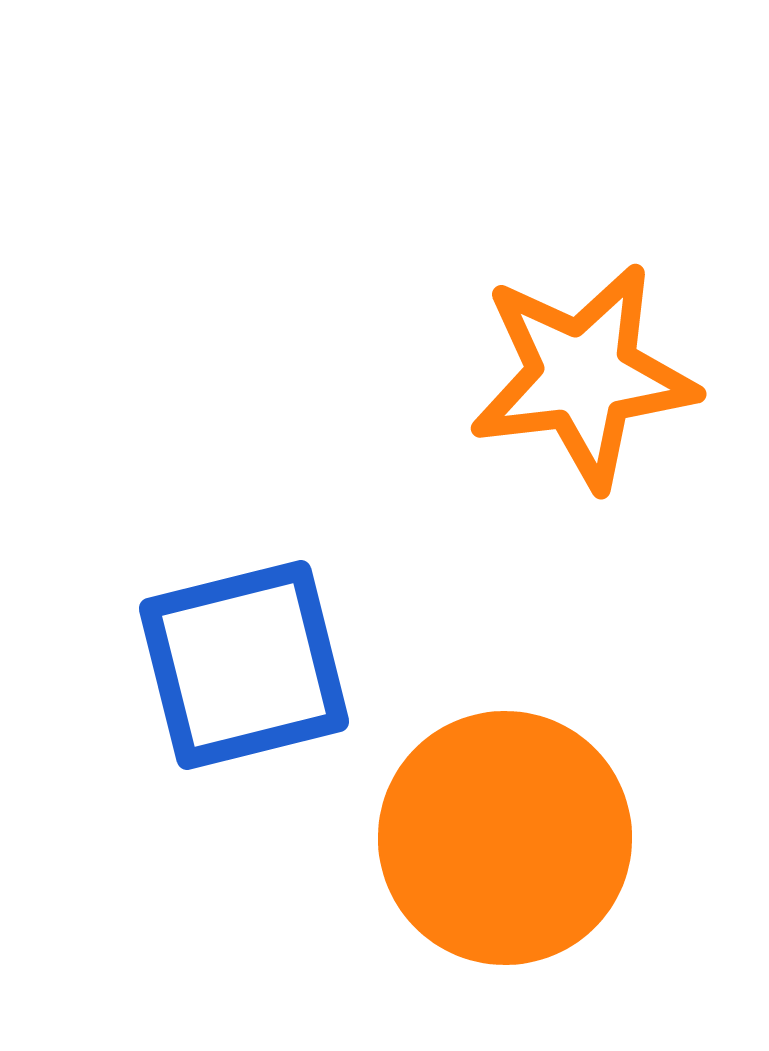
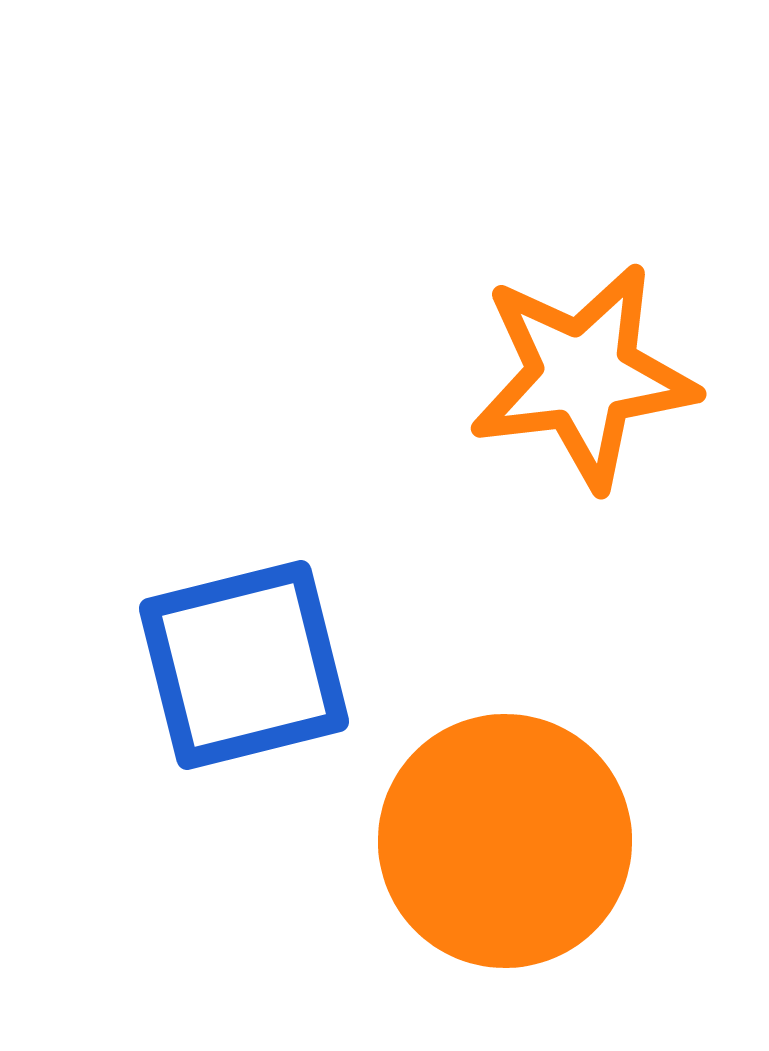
orange circle: moved 3 px down
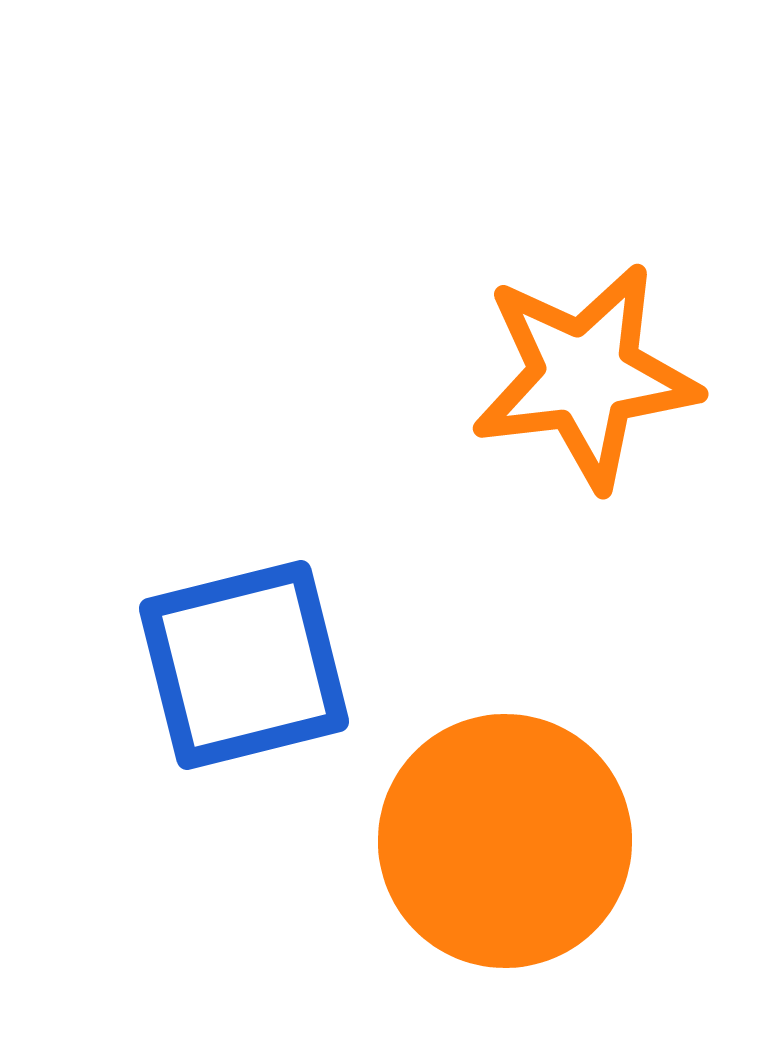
orange star: moved 2 px right
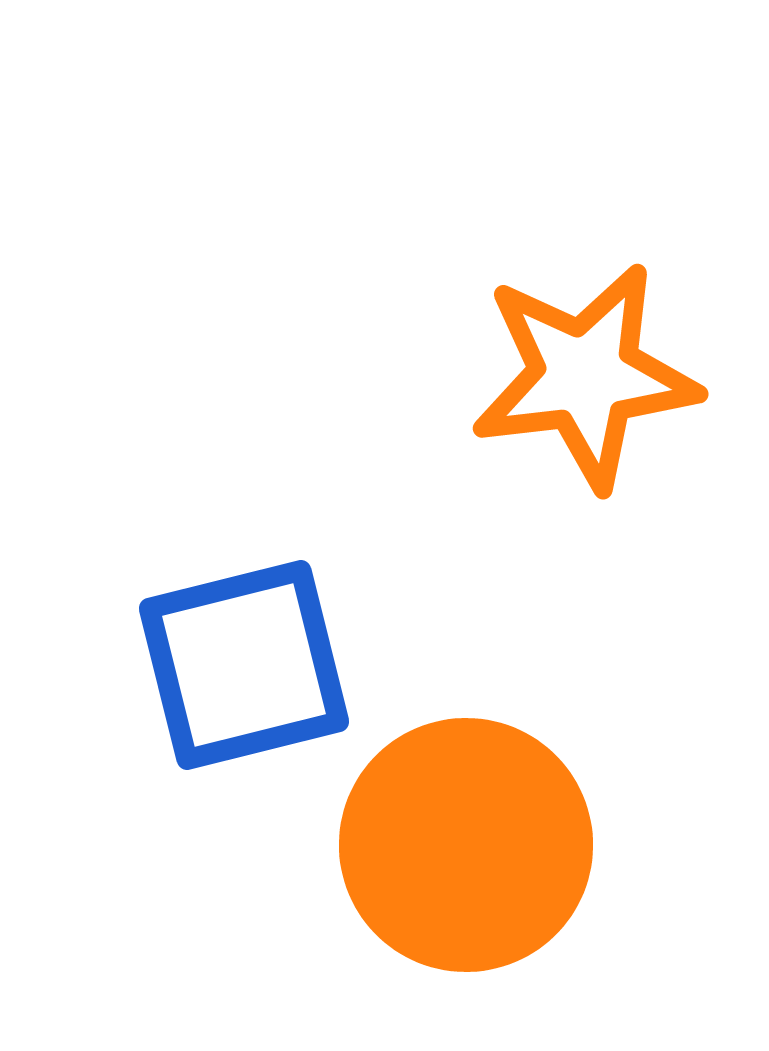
orange circle: moved 39 px left, 4 px down
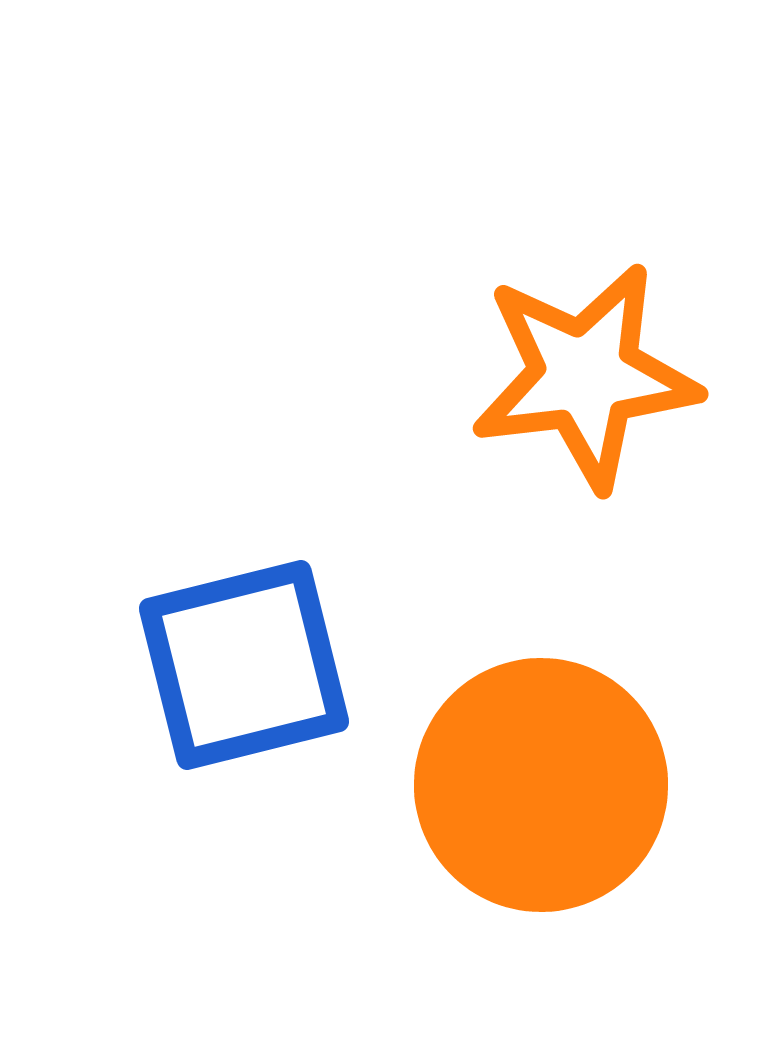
orange circle: moved 75 px right, 60 px up
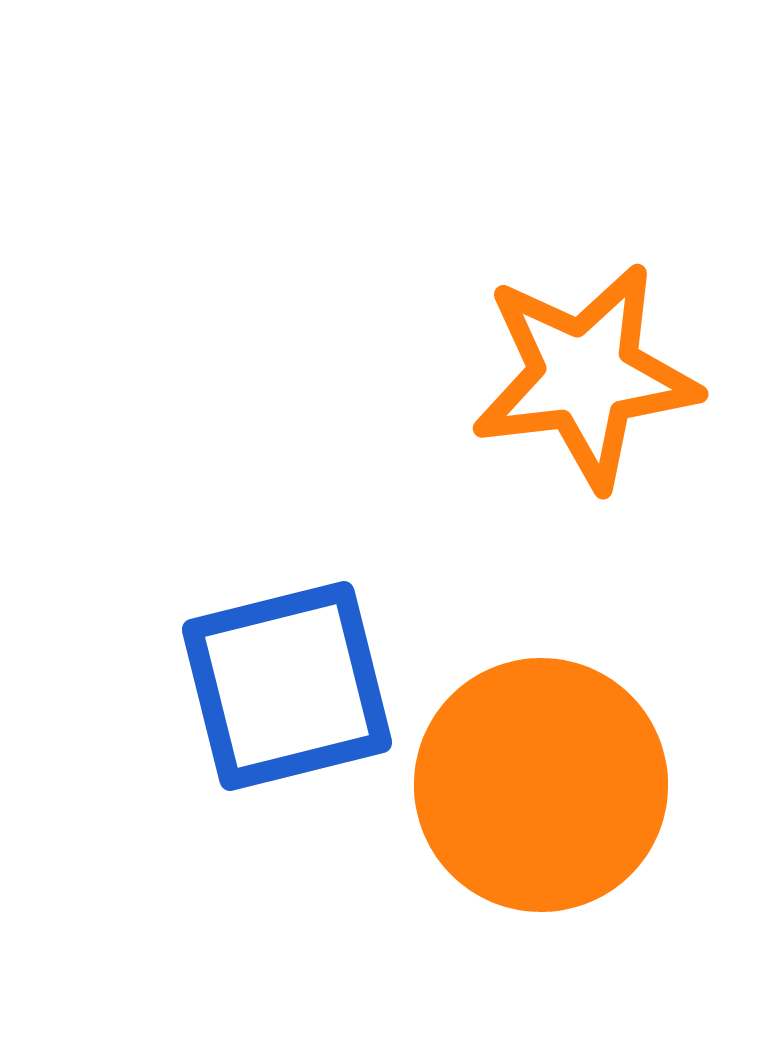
blue square: moved 43 px right, 21 px down
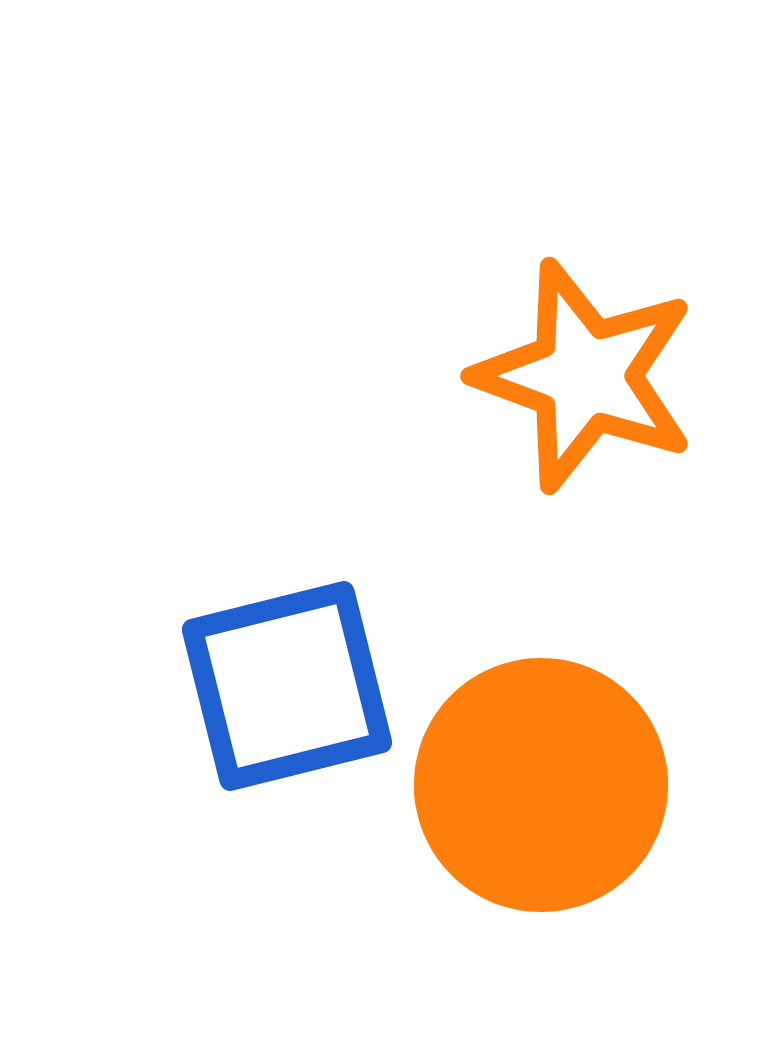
orange star: rotated 27 degrees clockwise
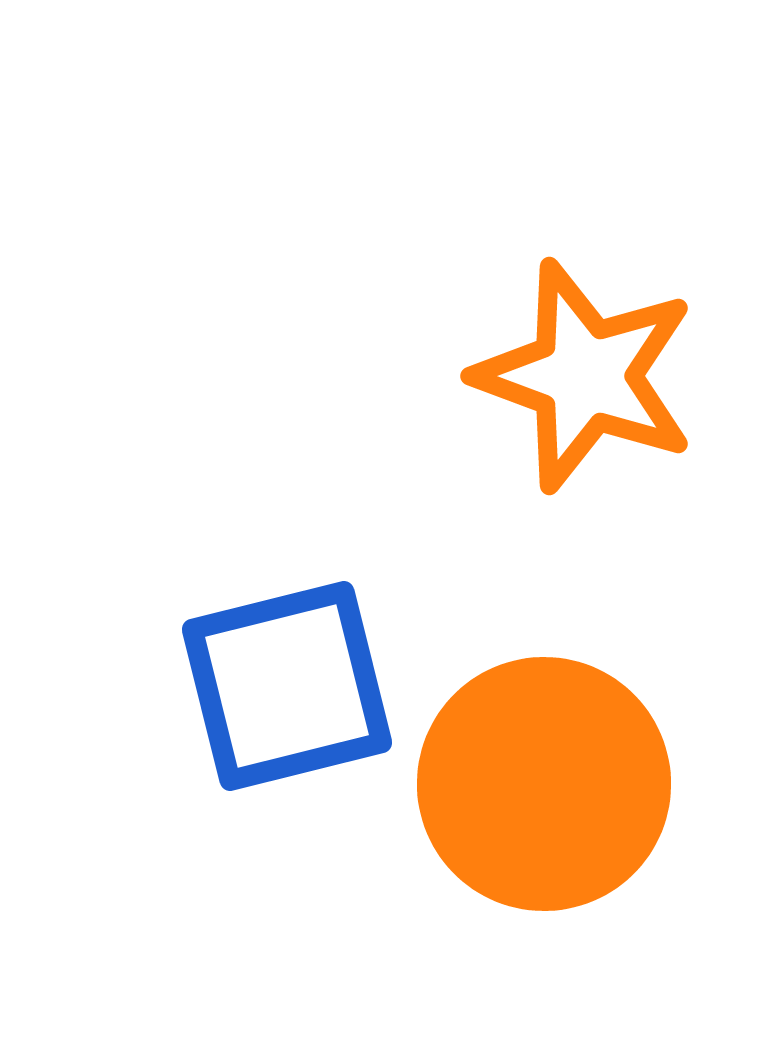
orange circle: moved 3 px right, 1 px up
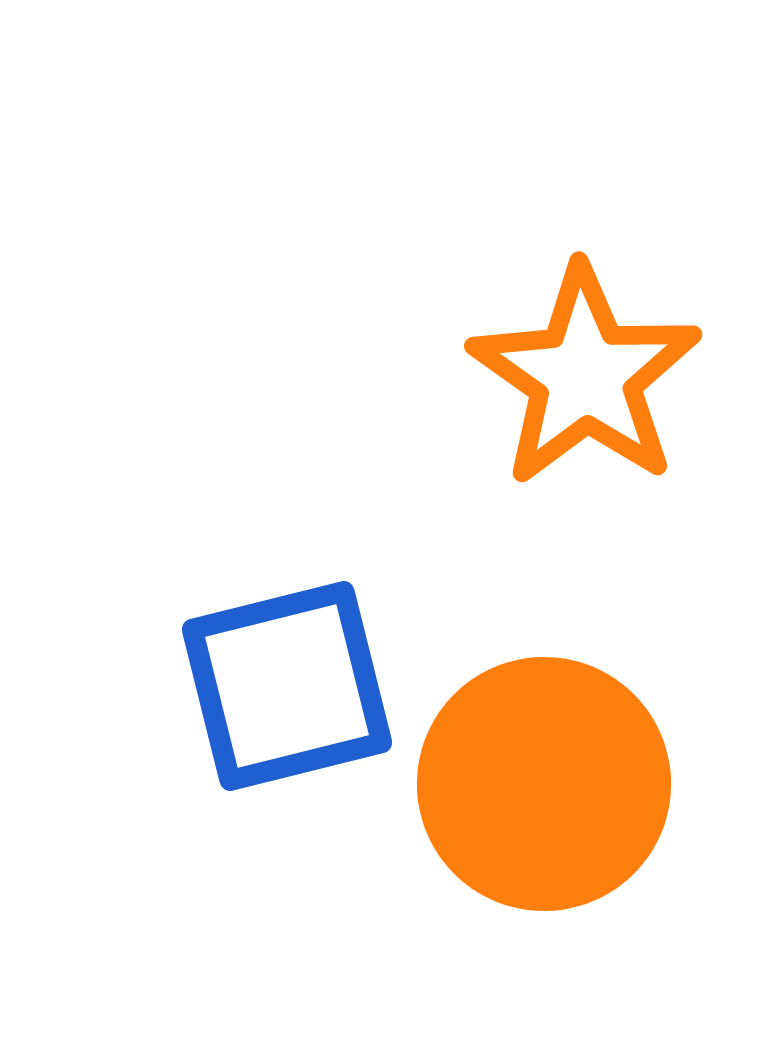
orange star: rotated 15 degrees clockwise
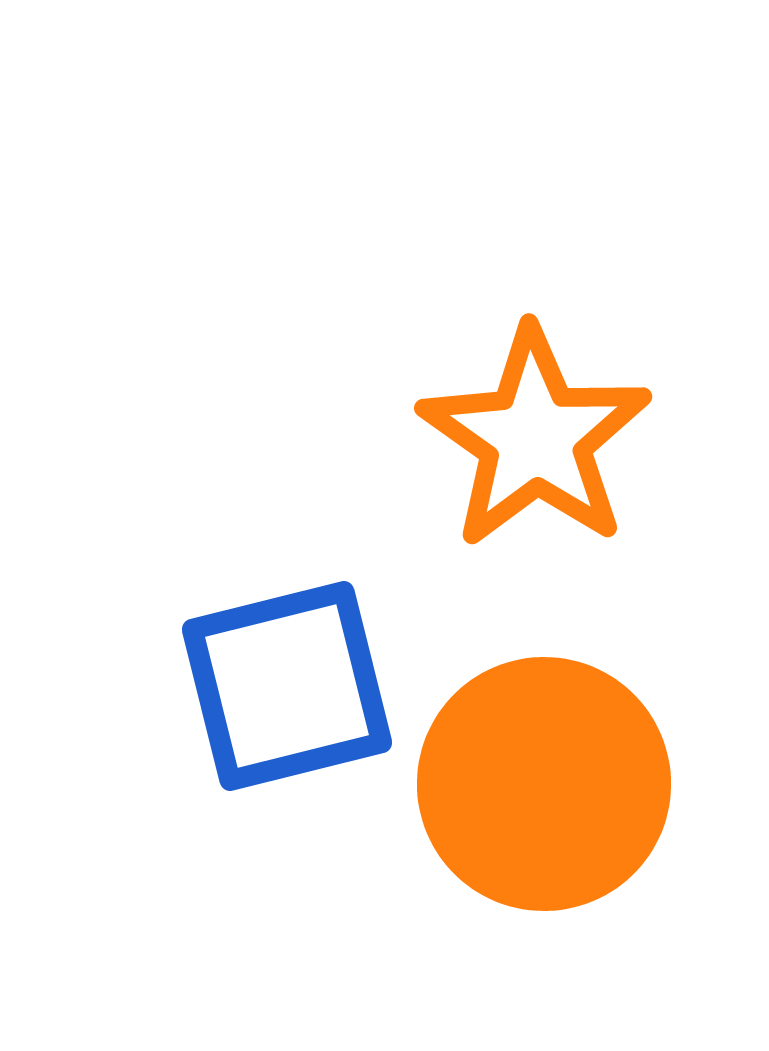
orange star: moved 50 px left, 62 px down
